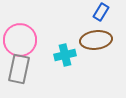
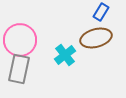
brown ellipse: moved 2 px up; rotated 8 degrees counterclockwise
cyan cross: rotated 25 degrees counterclockwise
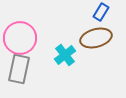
pink circle: moved 2 px up
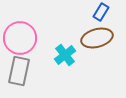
brown ellipse: moved 1 px right
gray rectangle: moved 2 px down
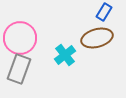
blue rectangle: moved 3 px right
gray rectangle: moved 2 px up; rotated 8 degrees clockwise
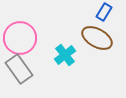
brown ellipse: rotated 44 degrees clockwise
gray rectangle: rotated 56 degrees counterclockwise
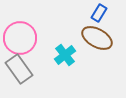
blue rectangle: moved 5 px left, 1 px down
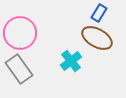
pink circle: moved 5 px up
cyan cross: moved 6 px right, 6 px down
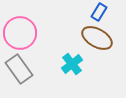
blue rectangle: moved 1 px up
cyan cross: moved 1 px right, 3 px down
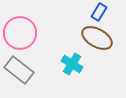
cyan cross: rotated 20 degrees counterclockwise
gray rectangle: moved 1 px down; rotated 16 degrees counterclockwise
